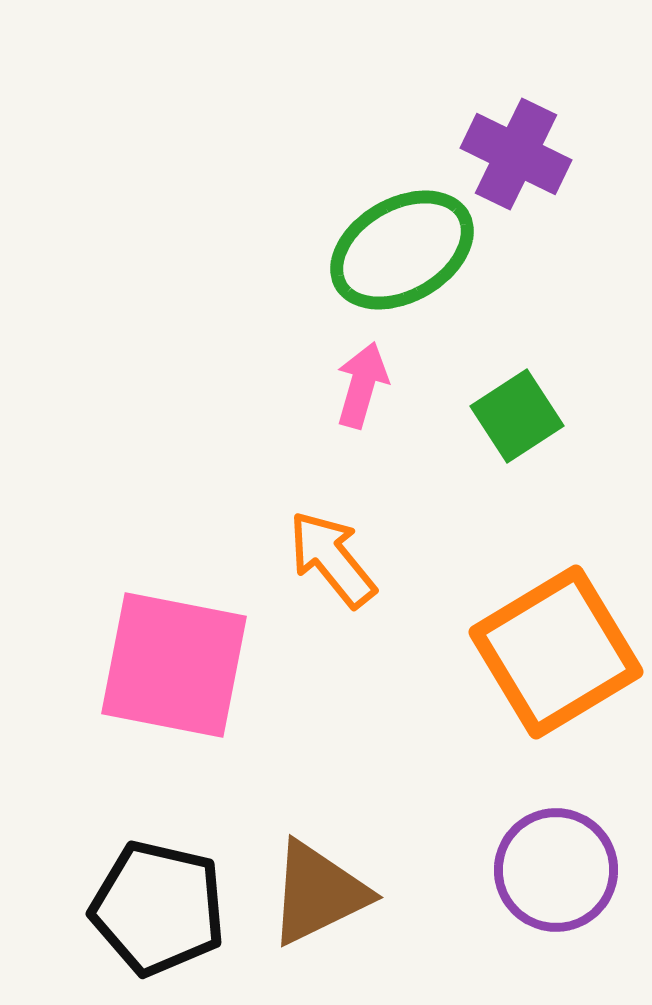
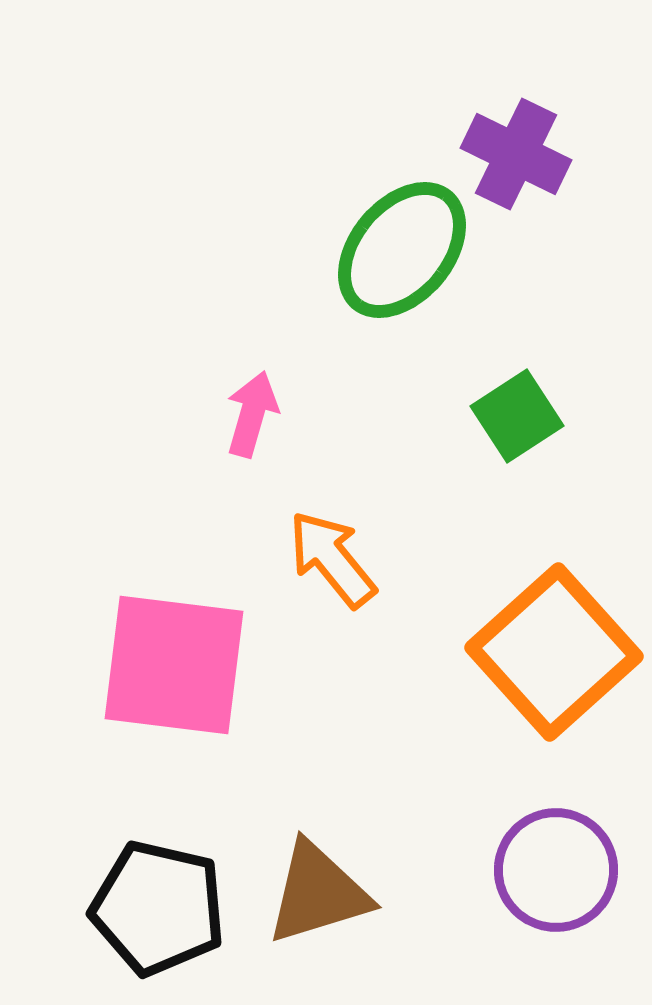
green ellipse: rotated 20 degrees counterclockwise
pink arrow: moved 110 px left, 29 px down
orange square: moved 2 px left; rotated 11 degrees counterclockwise
pink square: rotated 4 degrees counterclockwise
brown triangle: rotated 9 degrees clockwise
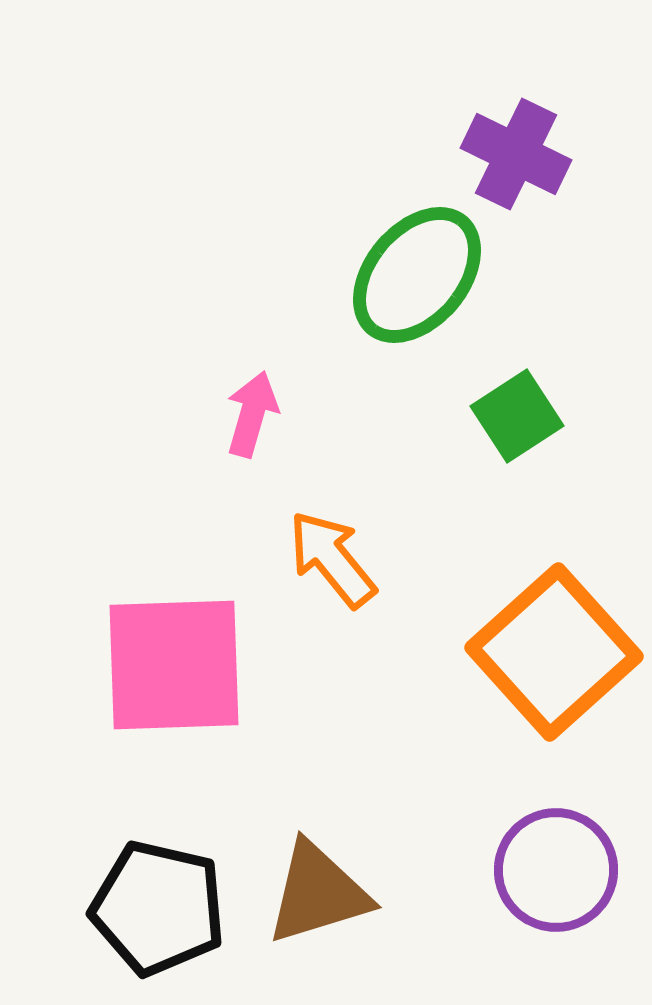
green ellipse: moved 15 px right, 25 px down
pink square: rotated 9 degrees counterclockwise
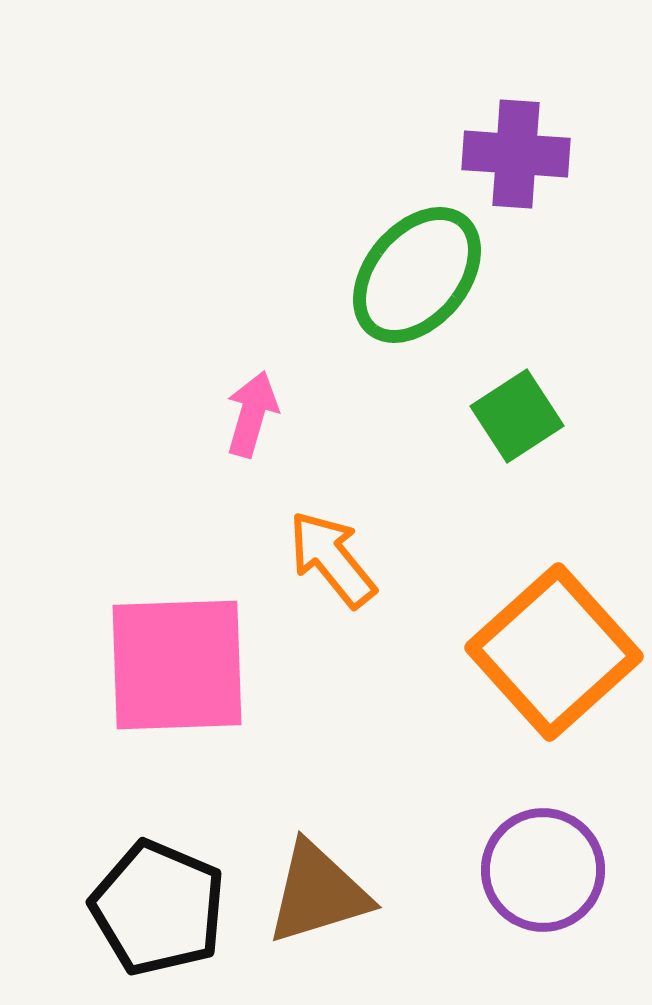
purple cross: rotated 22 degrees counterclockwise
pink square: moved 3 px right
purple circle: moved 13 px left
black pentagon: rotated 10 degrees clockwise
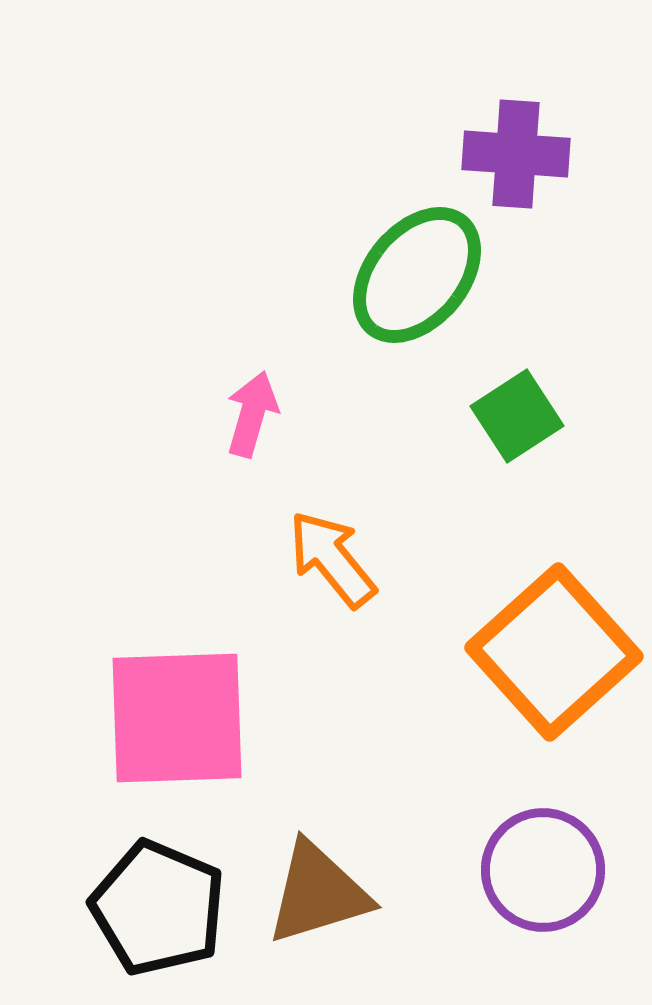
pink square: moved 53 px down
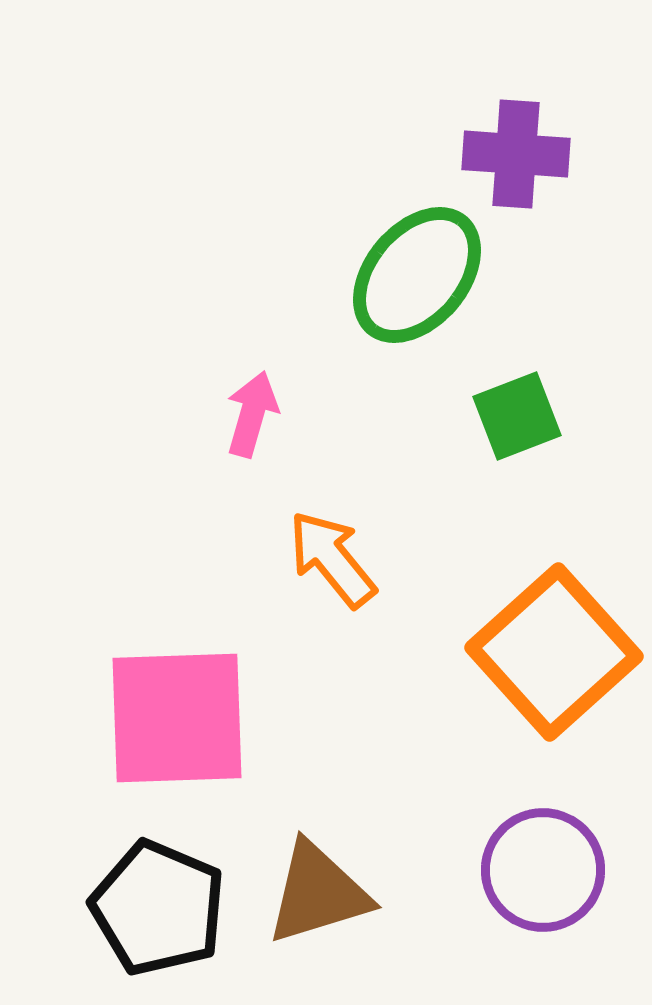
green square: rotated 12 degrees clockwise
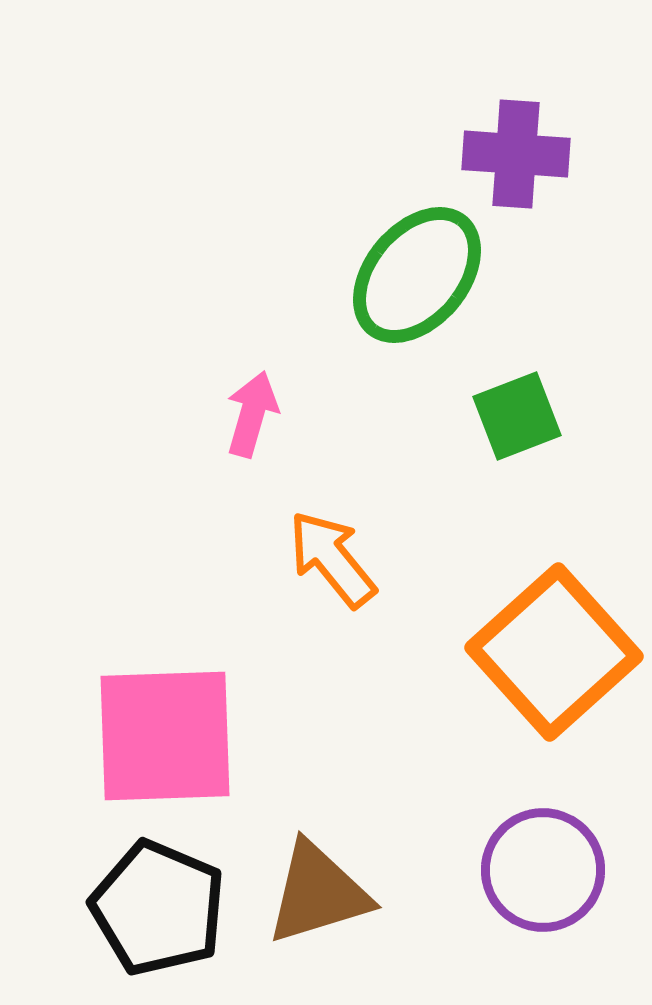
pink square: moved 12 px left, 18 px down
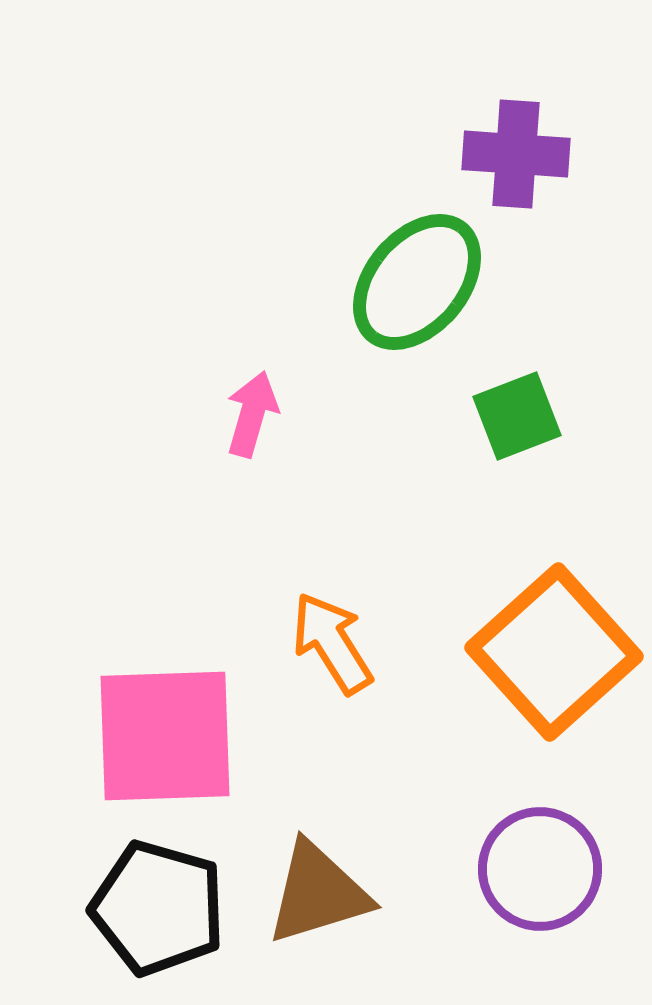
green ellipse: moved 7 px down
orange arrow: moved 84 px down; rotated 7 degrees clockwise
purple circle: moved 3 px left, 1 px up
black pentagon: rotated 7 degrees counterclockwise
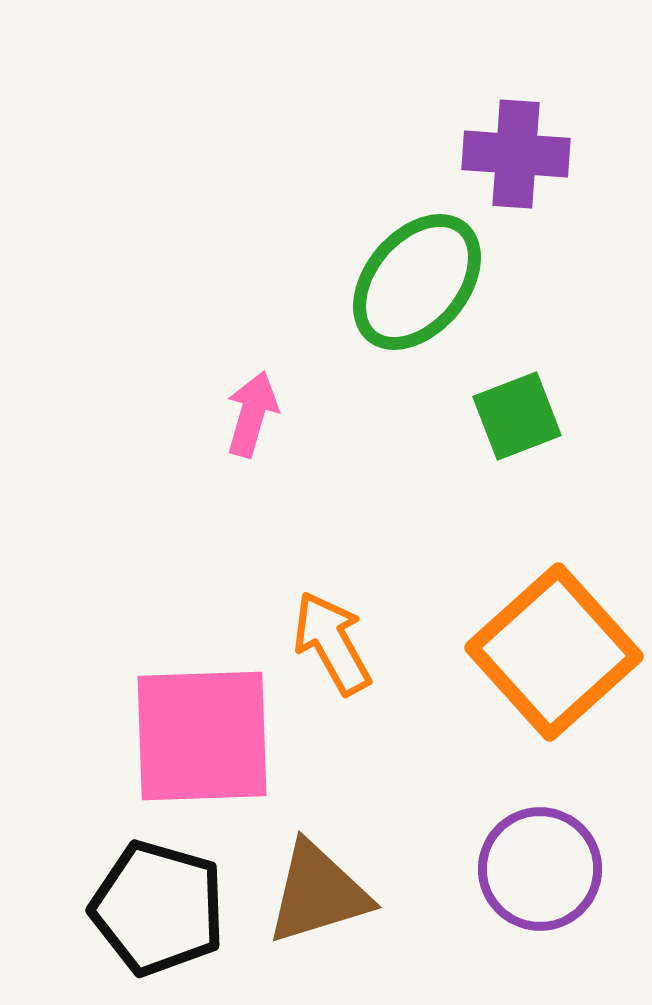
orange arrow: rotated 3 degrees clockwise
pink square: moved 37 px right
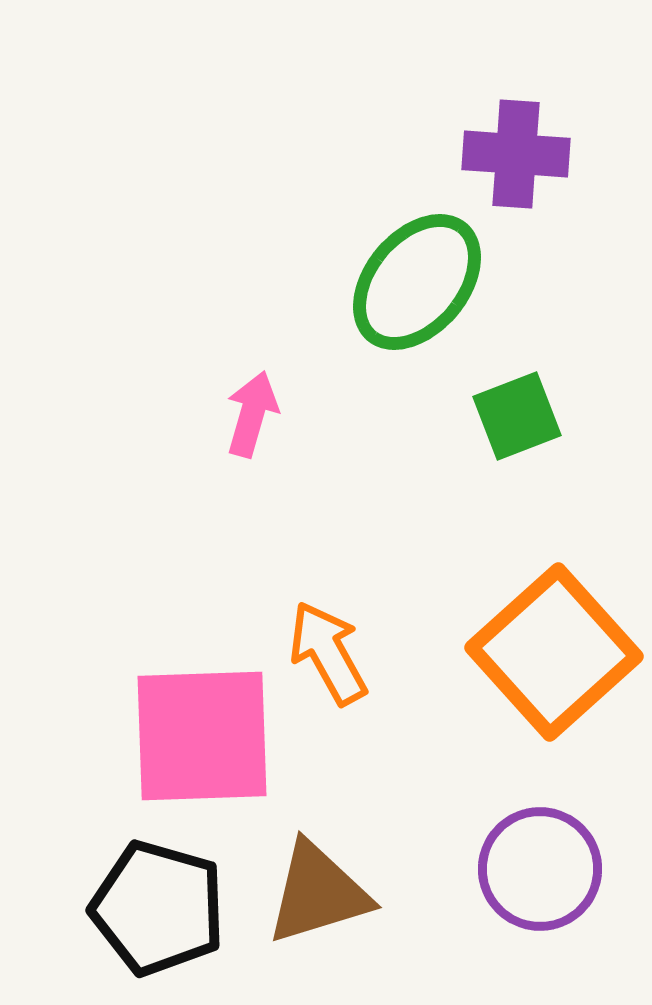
orange arrow: moved 4 px left, 10 px down
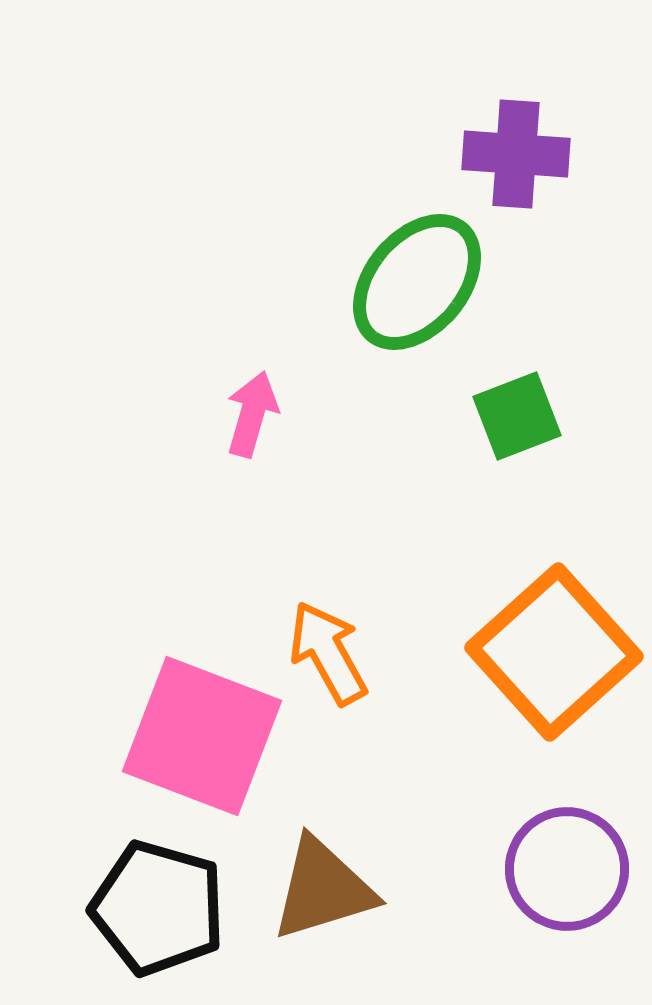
pink square: rotated 23 degrees clockwise
purple circle: moved 27 px right
brown triangle: moved 5 px right, 4 px up
